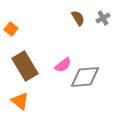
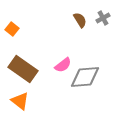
brown semicircle: moved 2 px right, 2 px down
orange square: moved 1 px right
brown rectangle: moved 2 px left, 3 px down; rotated 24 degrees counterclockwise
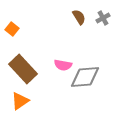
brown semicircle: moved 1 px left, 3 px up
pink semicircle: rotated 48 degrees clockwise
brown rectangle: rotated 12 degrees clockwise
orange triangle: rotated 48 degrees clockwise
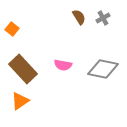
gray diamond: moved 18 px right, 8 px up; rotated 16 degrees clockwise
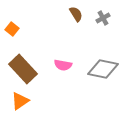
brown semicircle: moved 3 px left, 3 px up
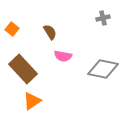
brown semicircle: moved 26 px left, 18 px down
gray cross: rotated 16 degrees clockwise
pink semicircle: moved 9 px up
orange triangle: moved 12 px right
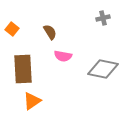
brown rectangle: rotated 40 degrees clockwise
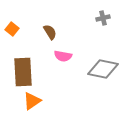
brown rectangle: moved 3 px down
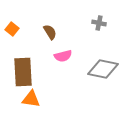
gray cross: moved 4 px left, 5 px down; rotated 24 degrees clockwise
pink semicircle: rotated 24 degrees counterclockwise
orange triangle: moved 1 px left, 2 px up; rotated 42 degrees clockwise
